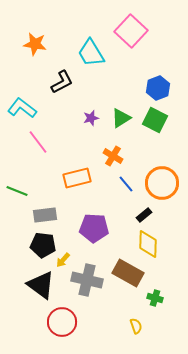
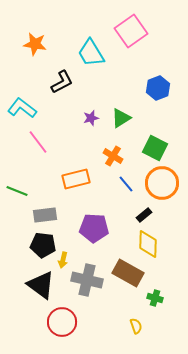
pink square: rotated 12 degrees clockwise
green square: moved 28 px down
orange rectangle: moved 1 px left, 1 px down
yellow arrow: rotated 28 degrees counterclockwise
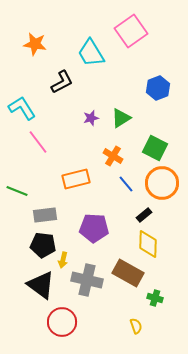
cyan L-shape: rotated 20 degrees clockwise
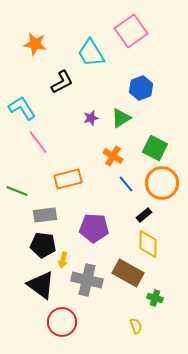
blue hexagon: moved 17 px left
orange rectangle: moved 8 px left
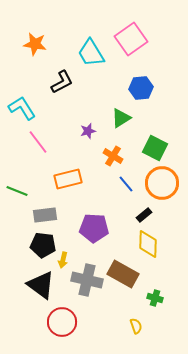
pink square: moved 8 px down
blue hexagon: rotated 15 degrees clockwise
purple star: moved 3 px left, 13 px down
brown rectangle: moved 5 px left, 1 px down
